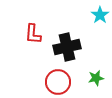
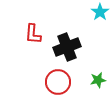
cyan star: moved 3 px up
black cross: rotated 8 degrees counterclockwise
green star: moved 2 px right, 2 px down
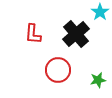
black cross: moved 9 px right, 13 px up; rotated 20 degrees counterclockwise
red circle: moved 12 px up
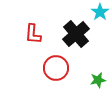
red circle: moved 2 px left, 2 px up
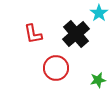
cyan star: moved 1 px left, 1 px down
red L-shape: rotated 15 degrees counterclockwise
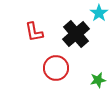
red L-shape: moved 1 px right, 2 px up
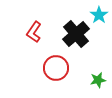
cyan star: moved 2 px down
red L-shape: rotated 45 degrees clockwise
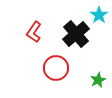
green star: rotated 14 degrees counterclockwise
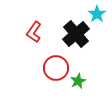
cyan star: moved 2 px left, 1 px up
green star: moved 20 px left, 1 px down
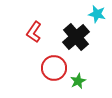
cyan star: rotated 24 degrees counterclockwise
black cross: moved 3 px down
red circle: moved 2 px left
